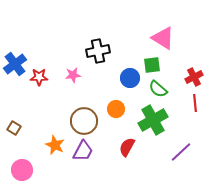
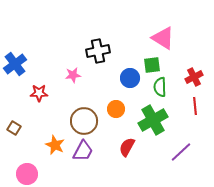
red star: moved 16 px down
green semicircle: moved 2 px right, 2 px up; rotated 48 degrees clockwise
red line: moved 3 px down
pink circle: moved 5 px right, 4 px down
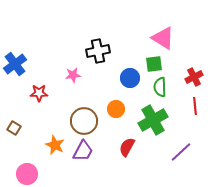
green square: moved 2 px right, 1 px up
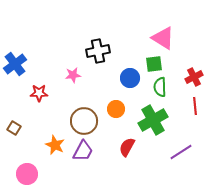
purple line: rotated 10 degrees clockwise
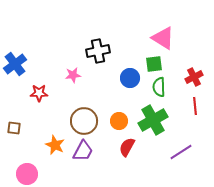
green semicircle: moved 1 px left
orange circle: moved 3 px right, 12 px down
brown square: rotated 24 degrees counterclockwise
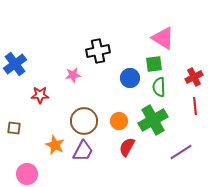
red star: moved 1 px right, 2 px down
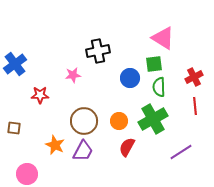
green cross: moved 1 px up
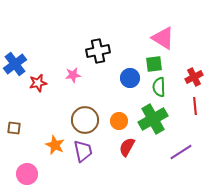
red star: moved 2 px left, 12 px up; rotated 12 degrees counterclockwise
brown circle: moved 1 px right, 1 px up
purple trapezoid: rotated 40 degrees counterclockwise
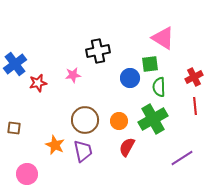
green square: moved 4 px left
purple line: moved 1 px right, 6 px down
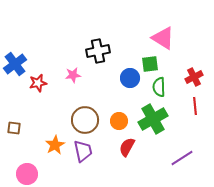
orange star: rotated 18 degrees clockwise
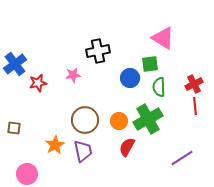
red cross: moved 7 px down
green cross: moved 5 px left
